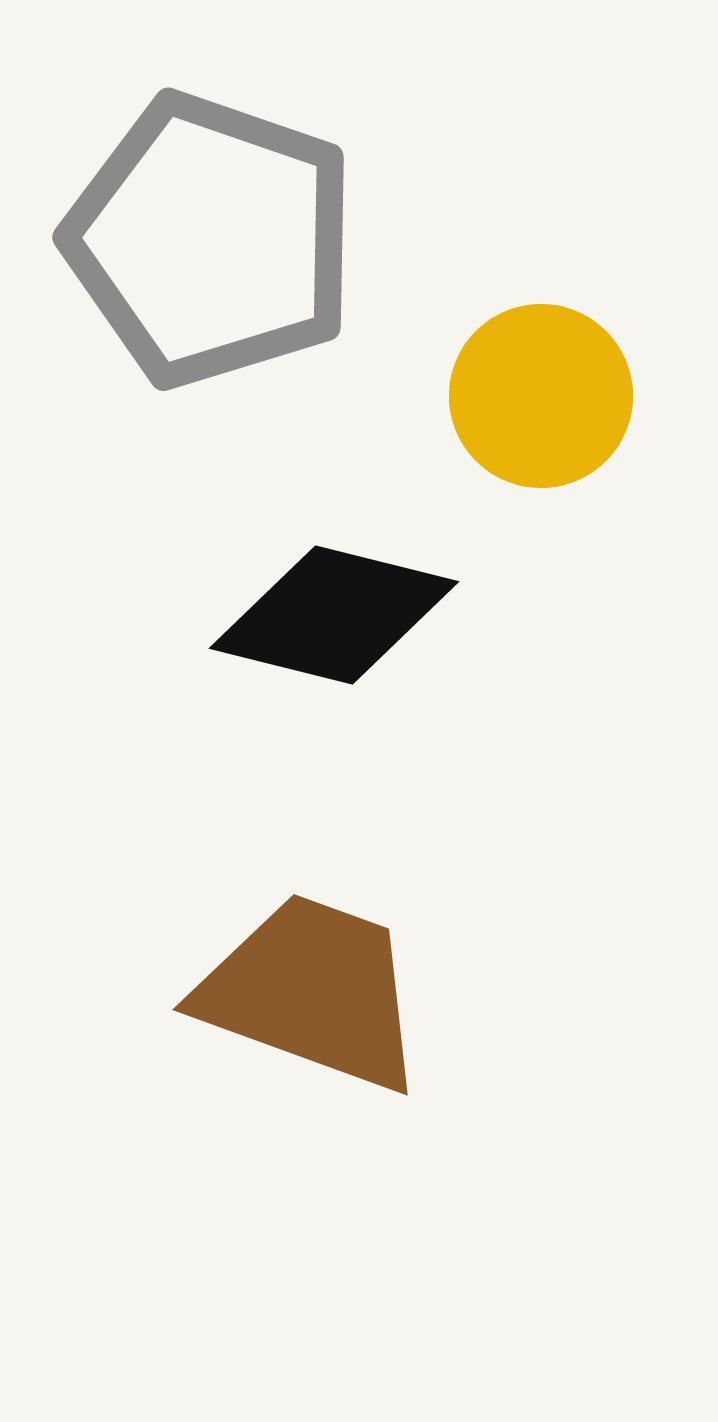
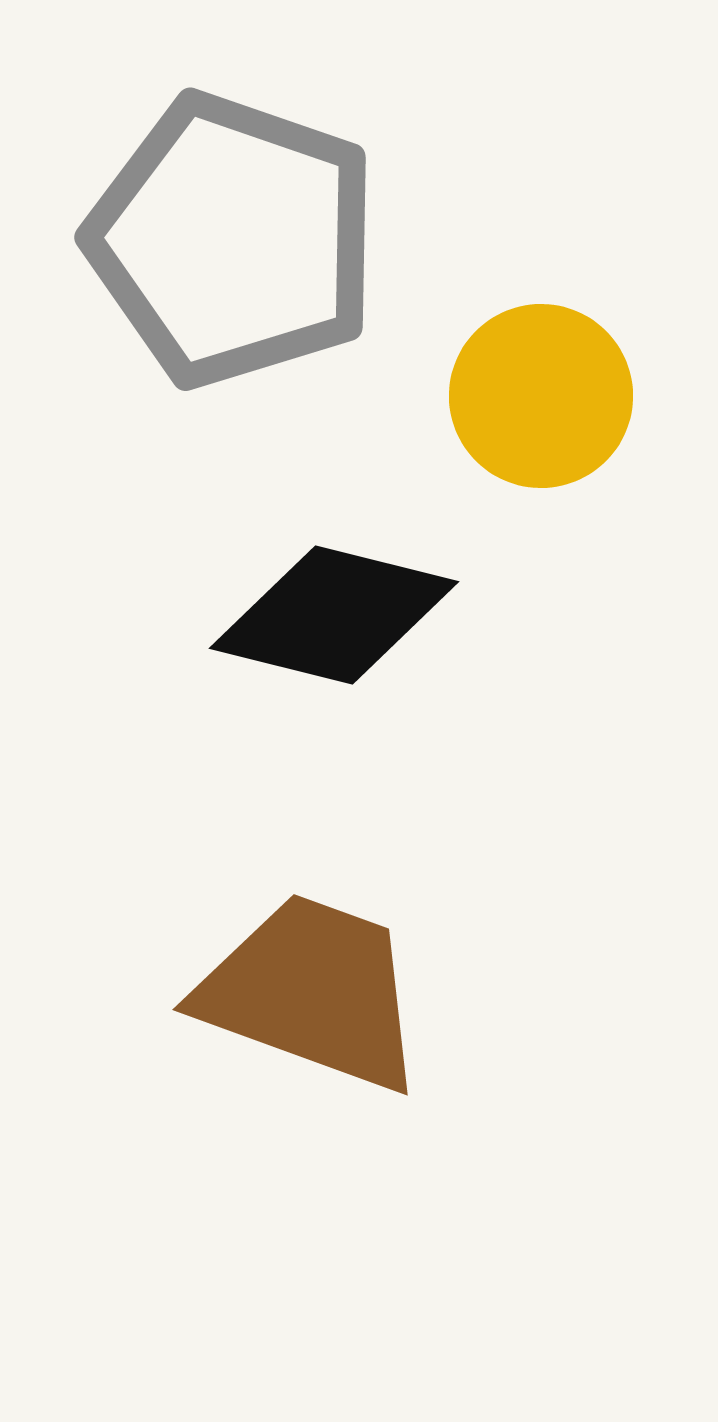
gray pentagon: moved 22 px right
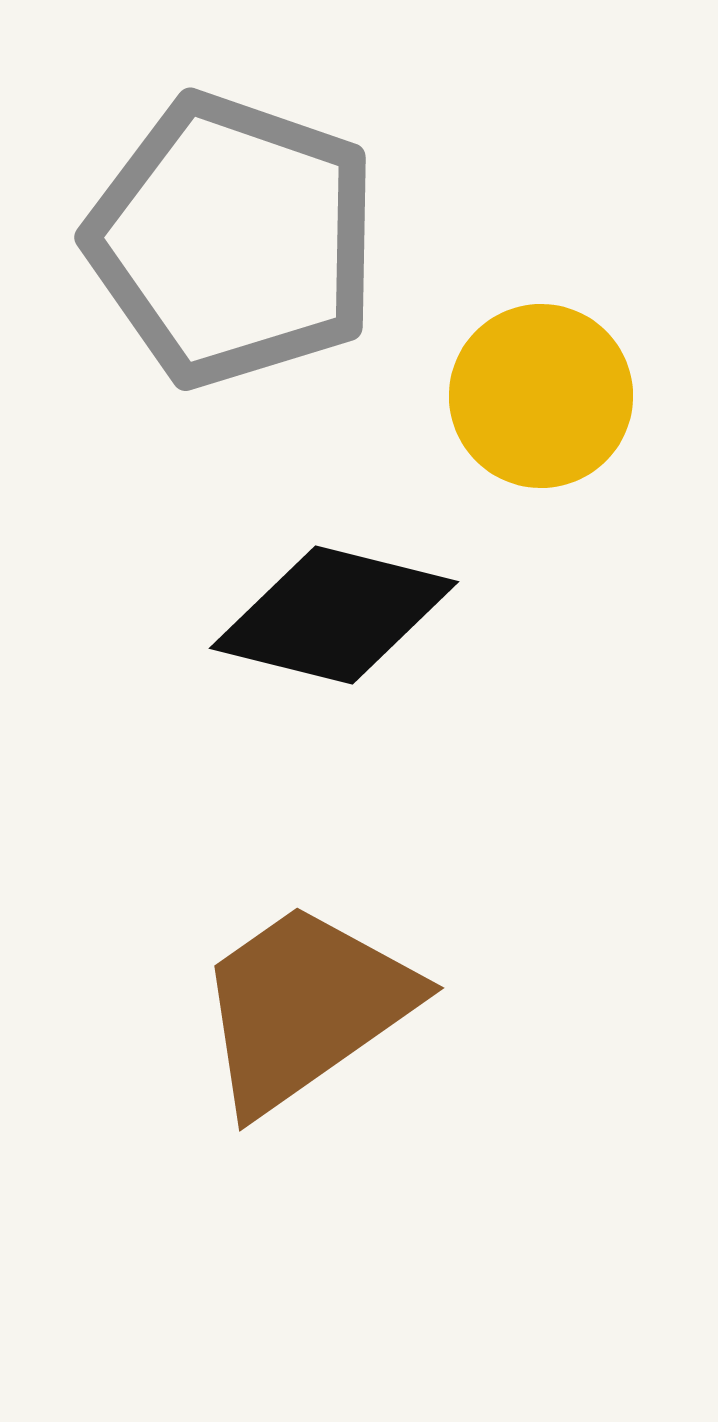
brown trapezoid: moved 7 px left, 15 px down; rotated 55 degrees counterclockwise
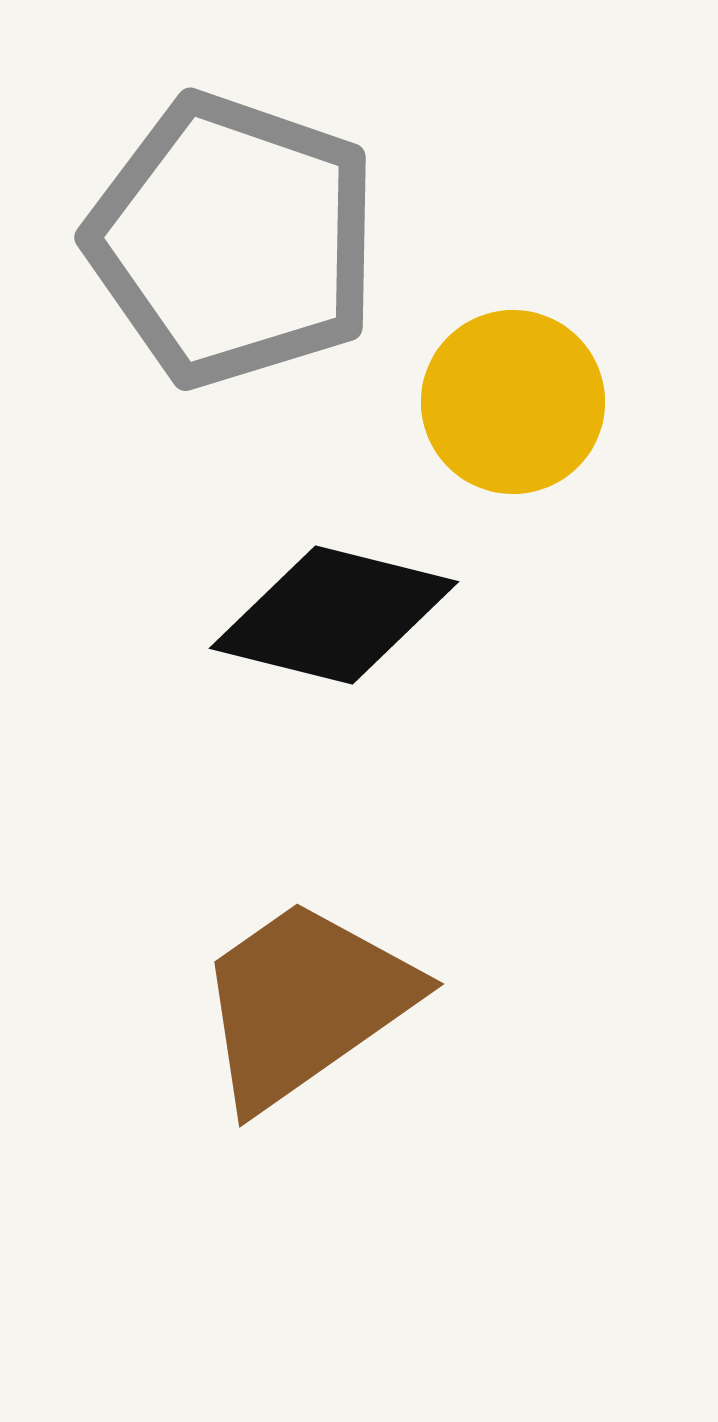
yellow circle: moved 28 px left, 6 px down
brown trapezoid: moved 4 px up
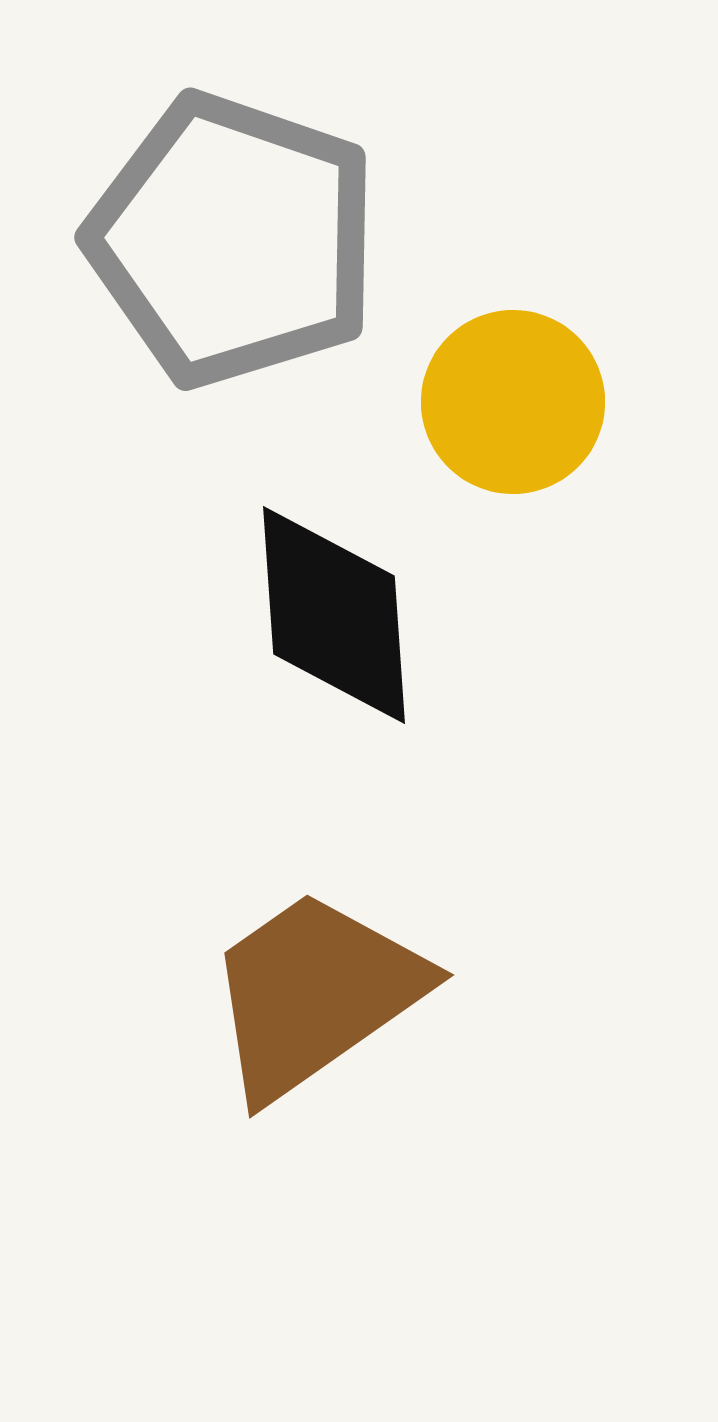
black diamond: rotated 72 degrees clockwise
brown trapezoid: moved 10 px right, 9 px up
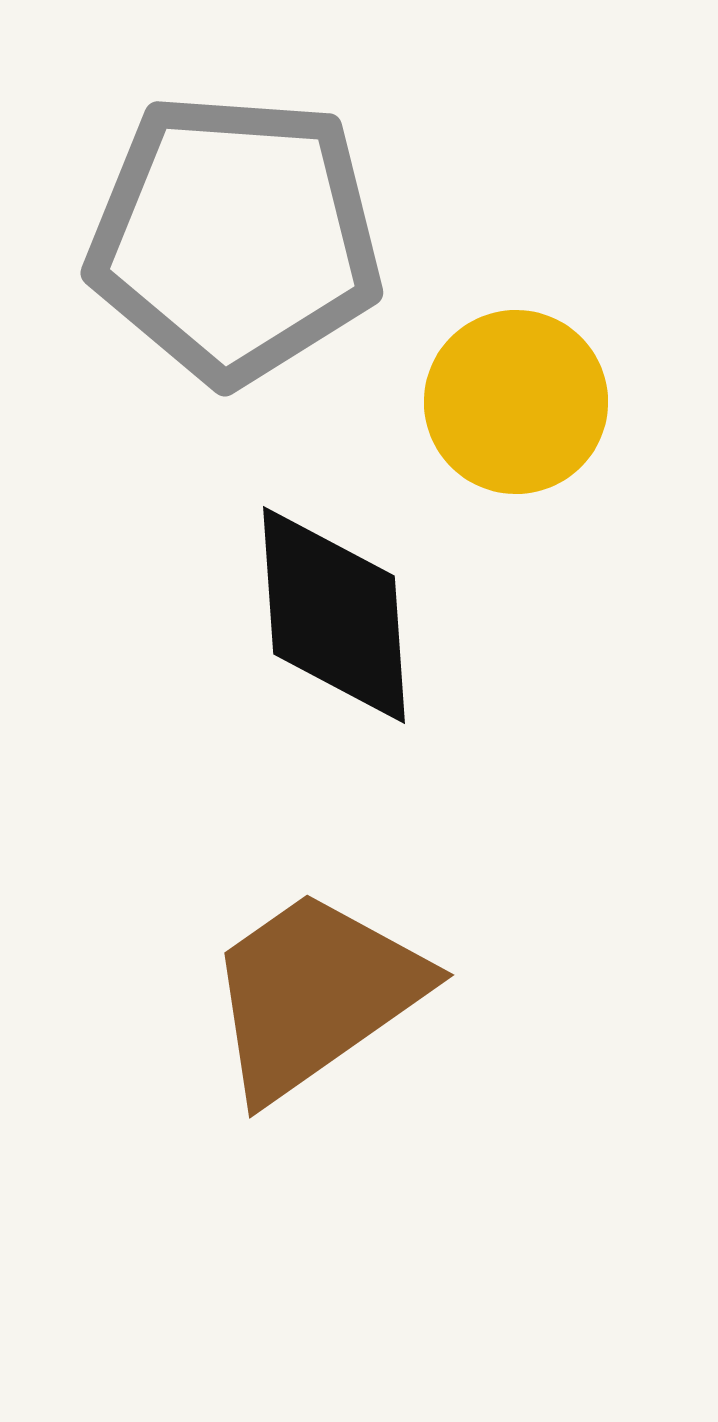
gray pentagon: moved 2 px right, 2 px up; rotated 15 degrees counterclockwise
yellow circle: moved 3 px right
